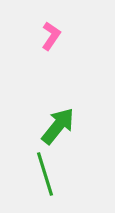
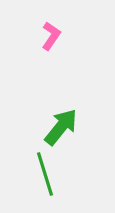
green arrow: moved 3 px right, 1 px down
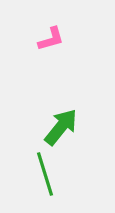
pink L-shape: moved 3 px down; rotated 40 degrees clockwise
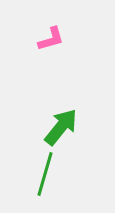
green line: rotated 33 degrees clockwise
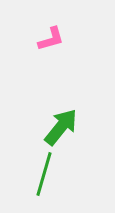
green line: moved 1 px left
